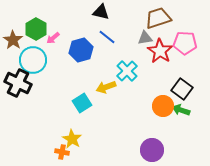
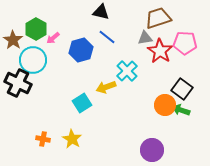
orange circle: moved 2 px right, 1 px up
orange cross: moved 19 px left, 13 px up
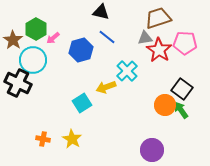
red star: moved 1 px left, 1 px up
green arrow: rotated 36 degrees clockwise
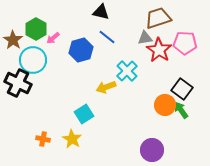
cyan square: moved 2 px right, 11 px down
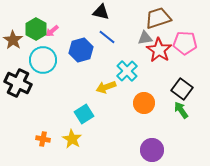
pink arrow: moved 1 px left, 7 px up
cyan circle: moved 10 px right
orange circle: moved 21 px left, 2 px up
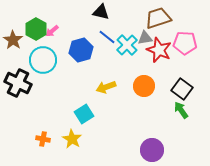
red star: rotated 10 degrees counterclockwise
cyan cross: moved 26 px up
orange circle: moved 17 px up
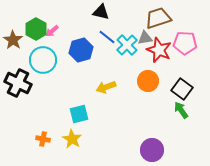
orange circle: moved 4 px right, 5 px up
cyan square: moved 5 px left; rotated 18 degrees clockwise
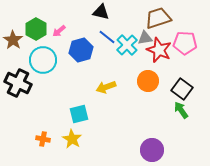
pink arrow: moved 7 px right
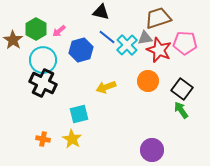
black cross: moved 25 px right
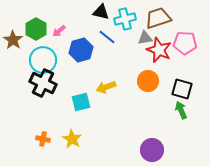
cyan cross: moved 2 px left, 26 px up; rotated 30 degrees clockwise
black square: rotated 20 degrees counterclockwise
green arrow: rotated 12 degrees clockwise
cyan square: moved 2 px right, 12 px up
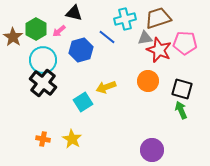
black triangle: moved 27 px left, 1 px down
brown star: moved 3 px up
black cross: rotated 12 degrees clockwise
cyan square: moved 2 px right; rotated 18 degrees counterclockwise
